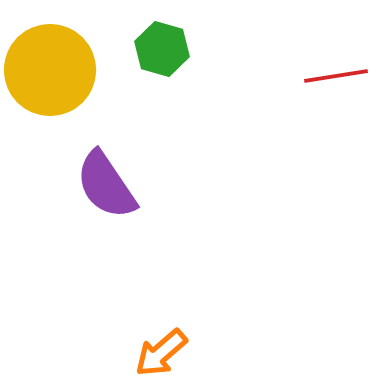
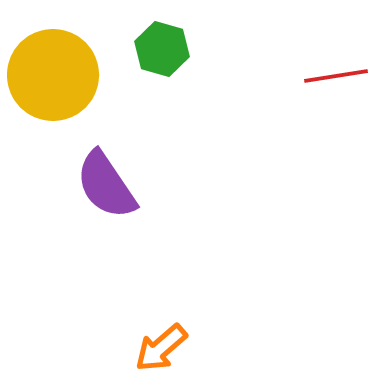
yellow circle: moved 3 px right, 5 px down
orange arrow: moved 5 px up
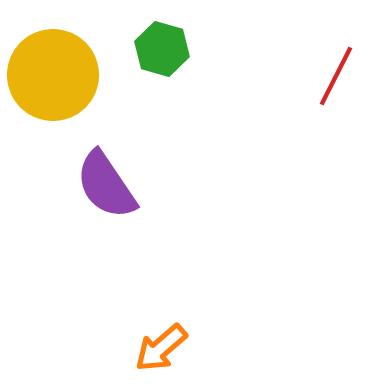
red line: rotated 54 degrees counterclockwise
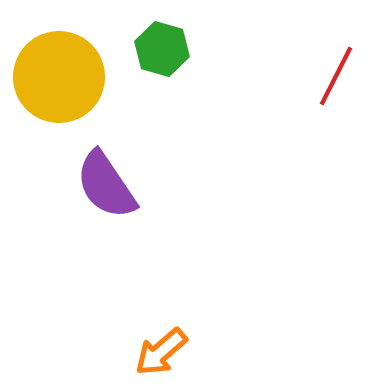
yellow circle: moved 6 px right, 2 px down
orange arrow: moved 4 px down
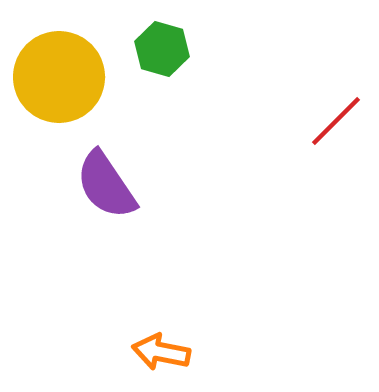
red line: moved 45 px down; rotated 18 degrees clockwise
orange arrow: rotated 52 degrees clockwise
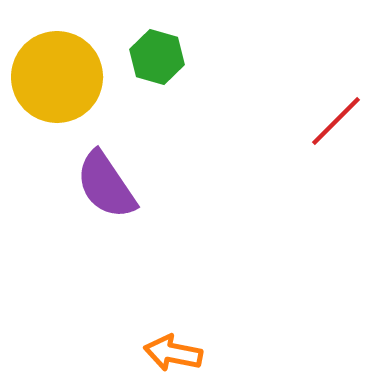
green hexagon: moved 5 px left, 8 px down
yellow circle: moved 2 px left
orange arrow: moved 12 px right, 1 px down
